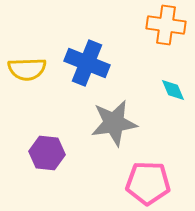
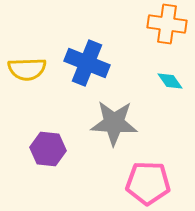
orange cross: moved 1 px right, 1 px up
cyan diamond: moved 3 px left, 9 px up; rotated 12 degrees counterclockwise
gray star: rotated 12 degrees clockwise
purple hexagon: moved 1 px right, 4 px up
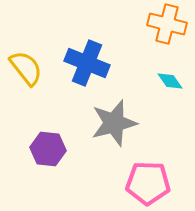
orange cross: rotated 6 degrees clockwise
yellow semicircle: moved 1 px left, 1 px up; rotated 126 degrees counterclockwise
gray star: rotated 18 degrees counterclockwise
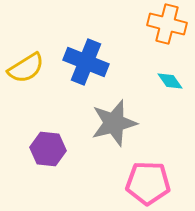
blue cross: moved 1 px left, 1 px up
yellow semicircle: rotated 96 degrees clockwise
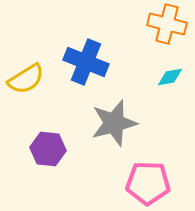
yellow semicircle: moved 11 px down
cyan diamond: moved 4 px up; rotated 64 degrees counterclockwise
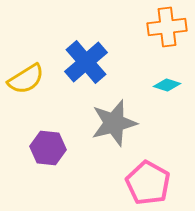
orange cross: moved 3 px down; rotated 21 degrees counterclockwise
blue cross: rotated 27 degrees clockwise
cyan diamond: moved 3 px left, 8 px down; rotated 28 degrees clockwise
purple hexagon: moved 1 px up
pink pentagon: rotated 27 degrees clockwise
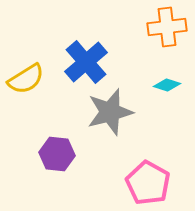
gray star: moved 4 px left, 11 px up
purple hexagon: moved 9 px right, 6 px down
